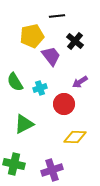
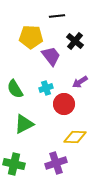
yellow pentagon: moved 1 px left, 1 px down; rotated 15 degrees clockwise
green semicircle: moved 7 px down
cyan cross: moved 6 px right
purple cross: moved 4 px right, 7 px up
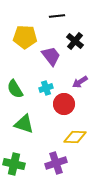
yellow pentagon: moved 6 px left
green triangle: rotated 45 degrees clockwise
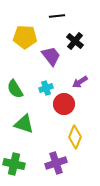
yellow diamond: rotated 70 degrees counterclockwise
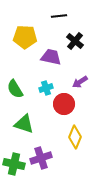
black line: moved 2 px right
purple trapezoid: moved 1 px down; rotated 40 degrees counterclockwise
purple cross: moved 15 px left, 5 px up
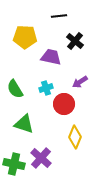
purple cross: rotated 30 degrees counterclockwise
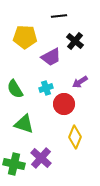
purple trapezoid: rotated 140 degrees clockwise
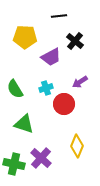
yellow diamond: moved 2 px right, 9 px down
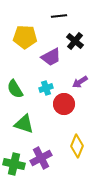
purple cross: rotated 20 degrees clockwise
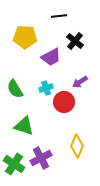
red circle: moved 2 px up
green triangle: moved 2 px down
green cross: rotated 20 degrees clockwise
